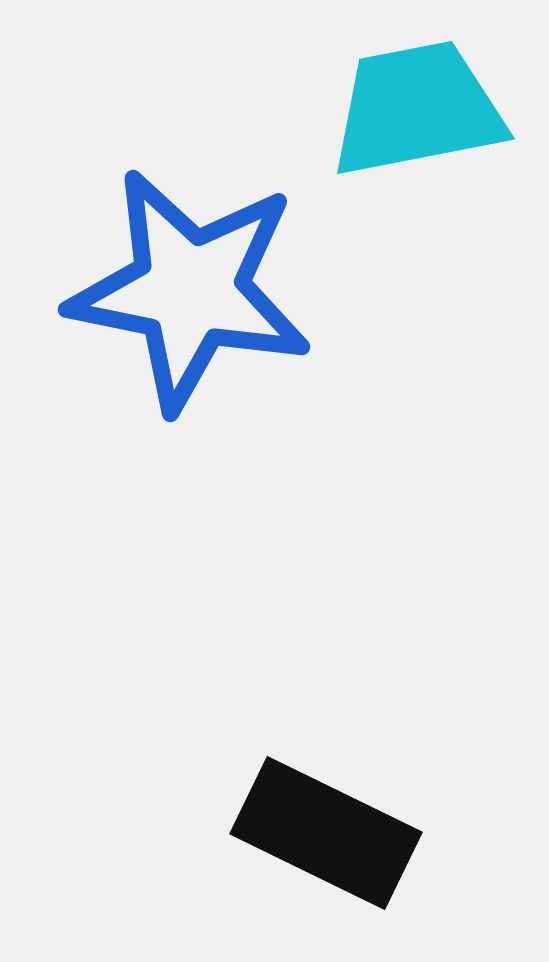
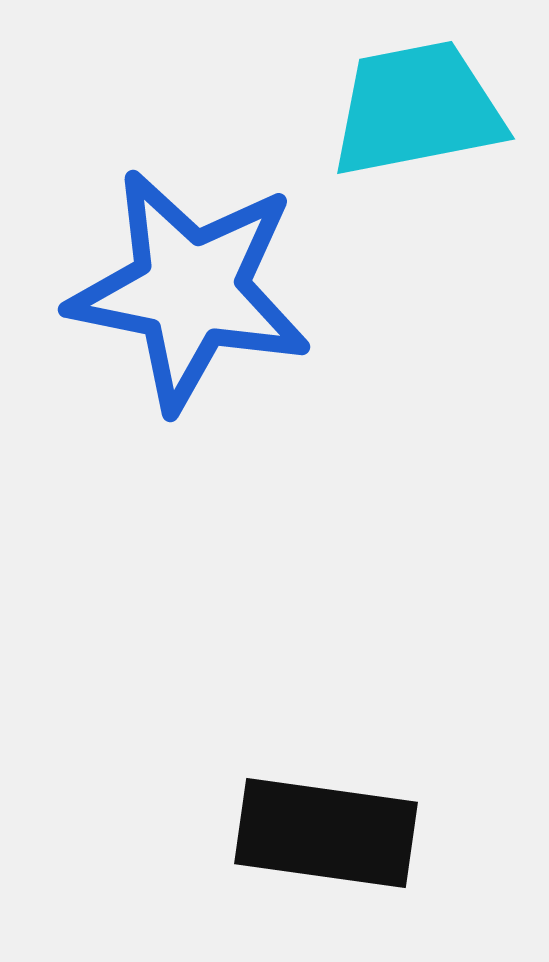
black rectangle: rotated 18 degrees counterclockwise
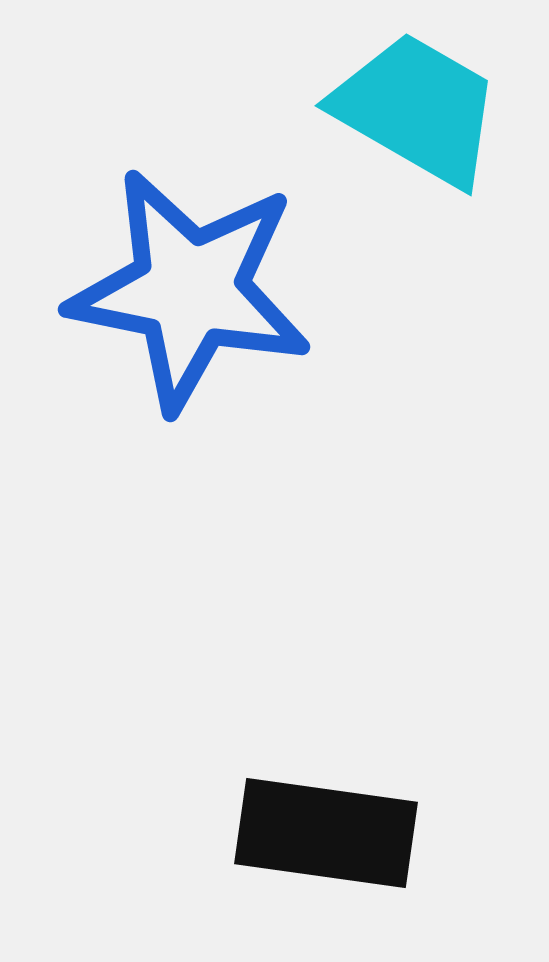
cyan trapezoid: rotated 41 degrees clockwise
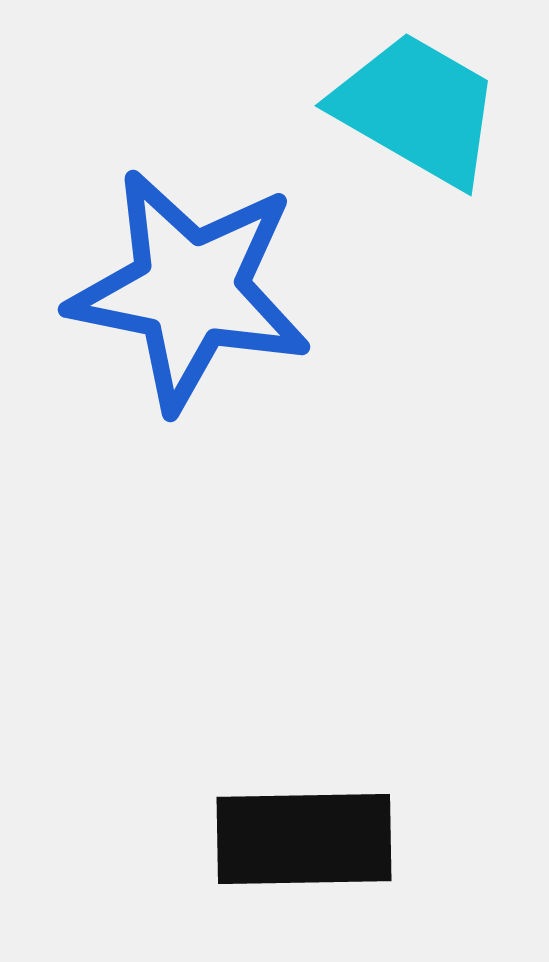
black rectangle: moved 22 px left, 6 px down; rotated 9 degrees counterclockwise
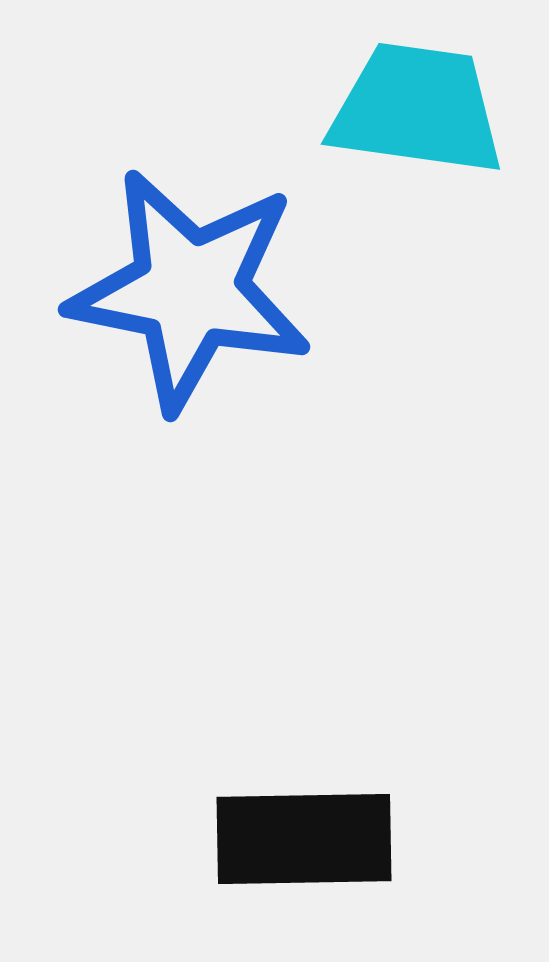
cyan trapezoid: rotated 22 degrees counterclockwise
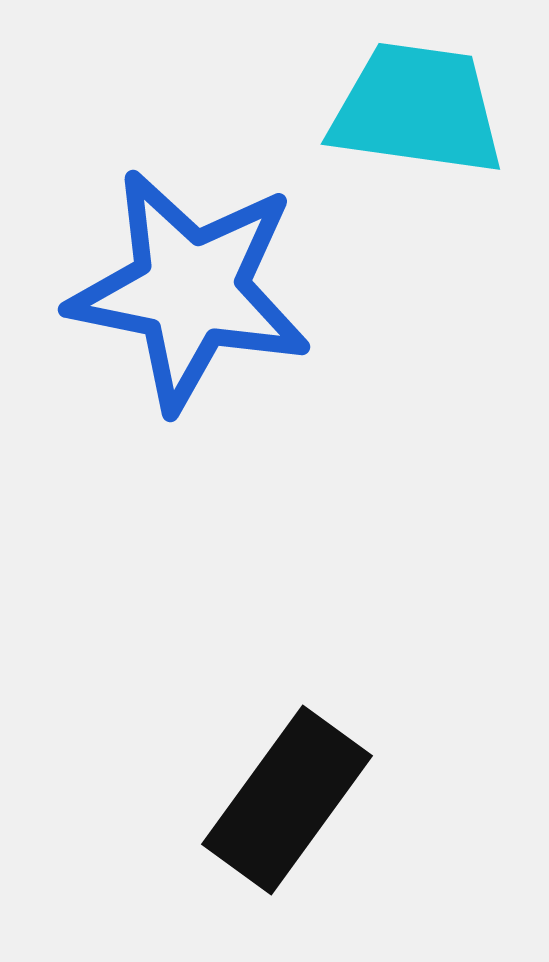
black rectangle: moved 17 px left, 39 px up; rotated 53 degrees counterclockwise
